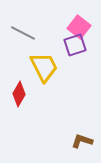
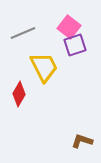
pink square: moved 10 px left
gray line: rotated 50 degrees counterclockwise
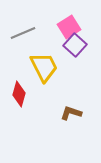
pink square: rotated 20 degrees clockwise
purple square: rotated 30 degrees counterclockwise
red diamond: rotated 15 degrees counterclockwise
brown L-shape: moved 11 px left, 28 px up
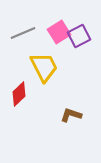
pink square: moved 10 px left, 5 px down
purple square: moved 4 px right, 9 px up; rotated 20 degrees clockwise
red diamond: rotated 30 degrees clockwise
brown L-shape: moved 2 px down
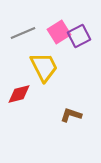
red diamond: rotated 30 degrees clockwise
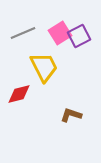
pink square: moved 1 px right, 1 px down
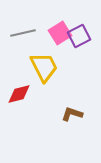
gray line: rotated 10 degrees clockwise
brown L-shape: moved 1 px right, 1 px up
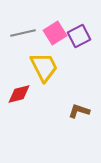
pink square: moved 5 px left
brown L-shape: moved 7 px right, 3 px up
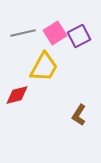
yellow trapezoid: rotated 56 degrees clockwise
red diamond: moved 2 px left, 1 px down
brown L-shape: moved 4 px down; rotated 75 degrees counterclockwise
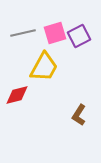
pink square: rotated 15 degrees clockwise
